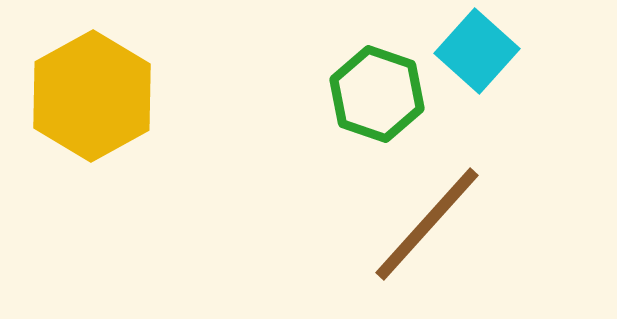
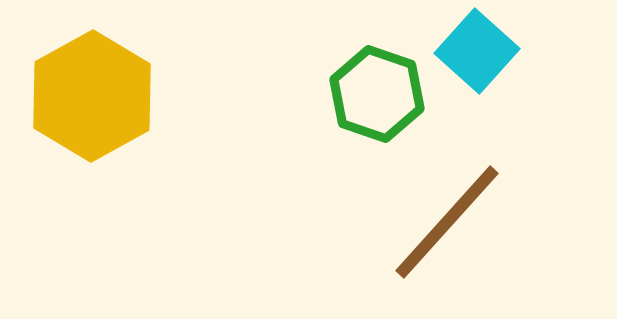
brown line: moved 20 px right, 2 px up
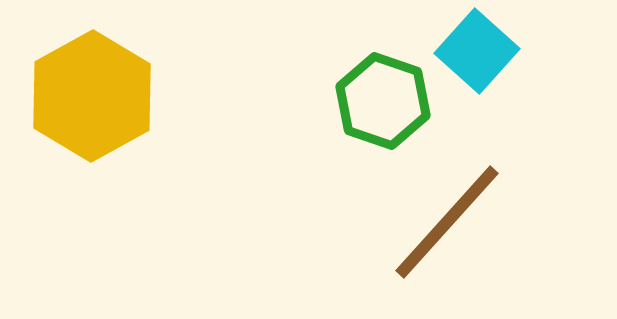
green hexagon: moved 6 px right, 7 px down
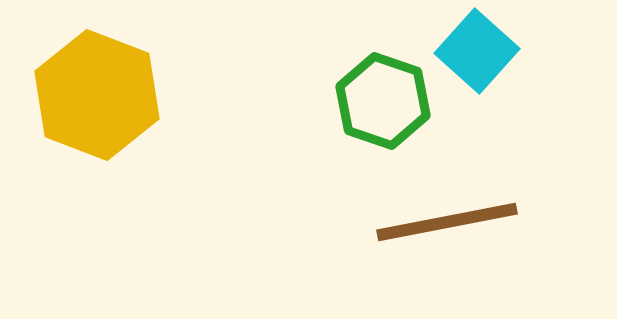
yellow hexagon: moved 5 px right, 1 px up; rotated 10 degrees counterclockwise
brown line: rotated 37 degrees clockwise
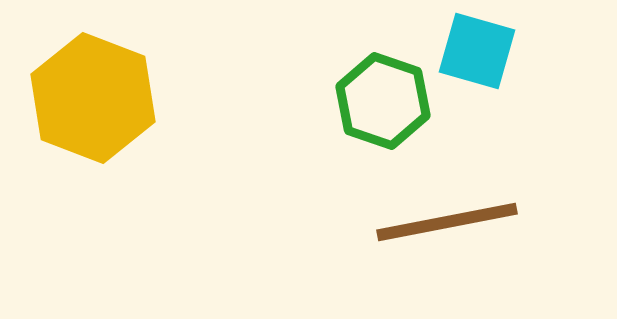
cyan square: rotated 26 degrees counterclockwise
yellow hexagon: moved 4 px left, 3 px down
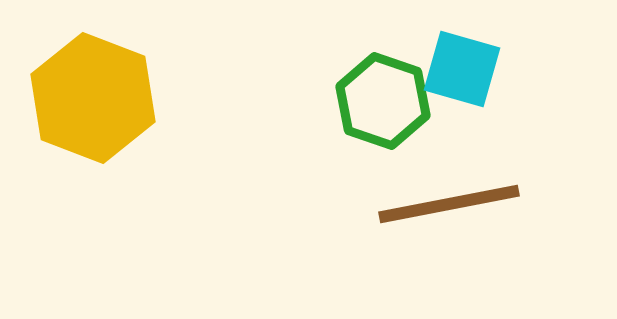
cyan square: moved 15 px left, 18 px down
brown line: moved 2 px right, 18 px up
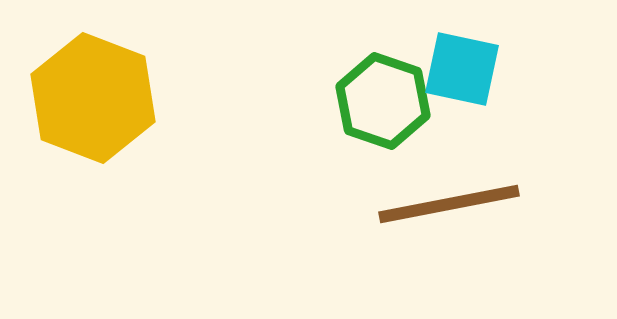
cyan square: rotated 4 degrees counterclockwise
